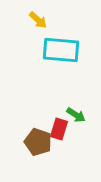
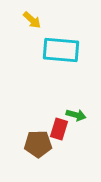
yellow arrow: moved 6 px left
green arrow: rotated 18 degrees counterclockwise
brown pentagon: moved 2 px down; rotated 20 degrees counterclockwise
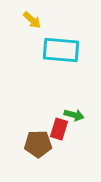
green arrow: moved 2 px left
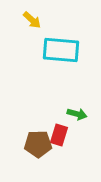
green arrow: moved 3 px right, 1 px up
red rectangle: moved 6 px down
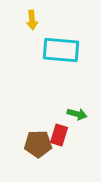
yellow arrow: rotated 42 degrees clockwise
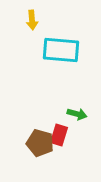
brown pentagon: moved 2 px right, 1 px up; rotated 16 degrees clockwise
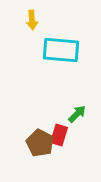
green arrow: rotated 60 degrees counterclockwise
brown pentagon: rotated 12 degrees clockwise
